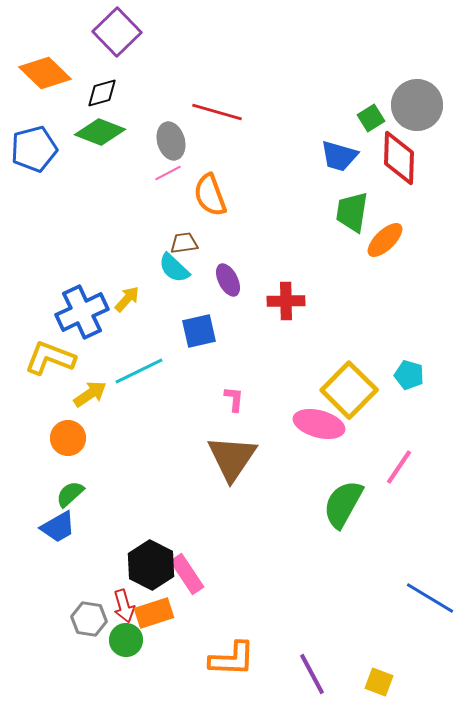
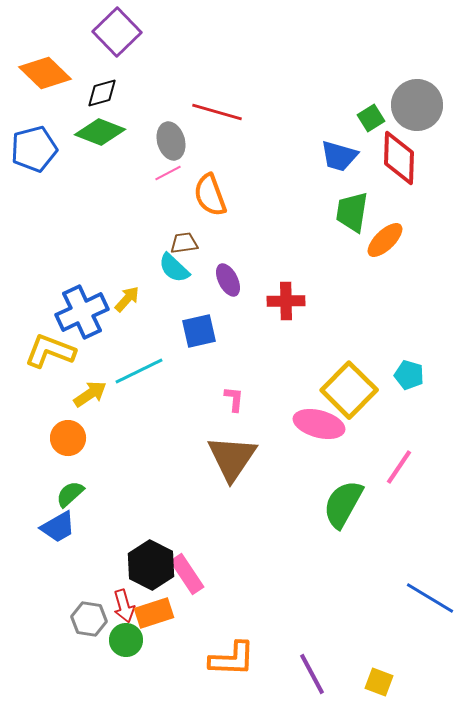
yellow L-shape at (50, 358): moved 7 px up
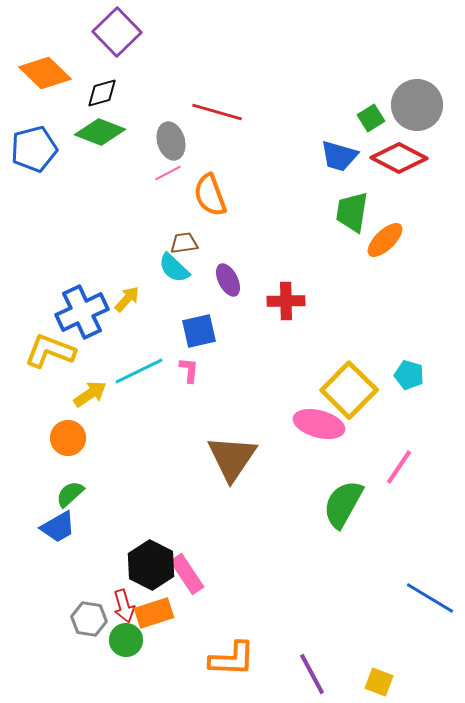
red diamond at (399, 158): rotated 64 degrees counterclockwise
pink L-shape at (234, 399): moved 45 px left, 29 px up
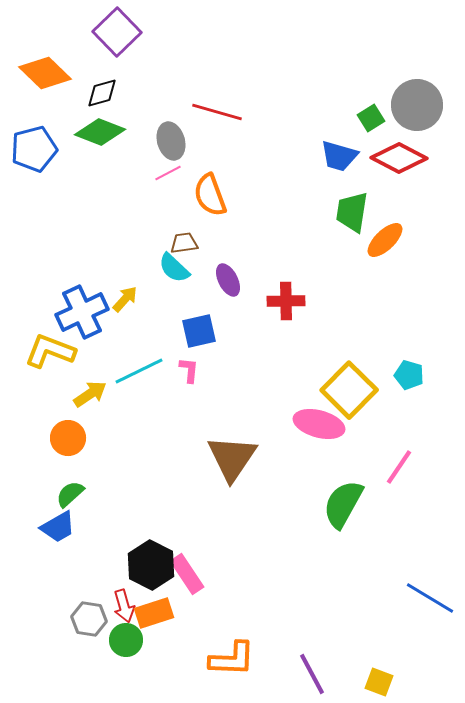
yellow arrow at (127, 299): moved 2 px left
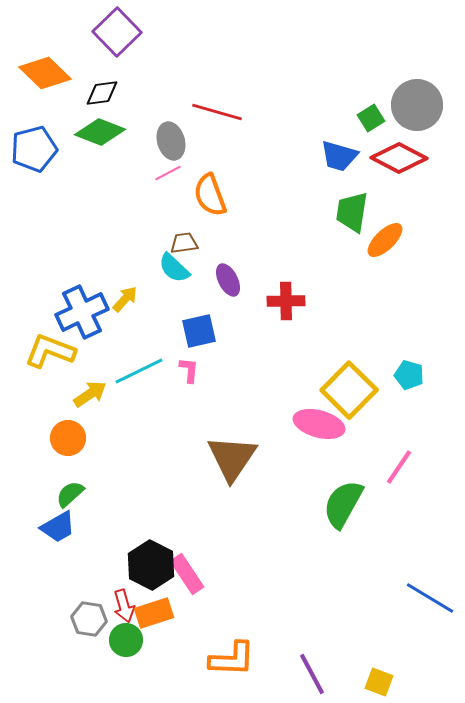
black diamond at (102, 93): rotated 8 degrees clockwise
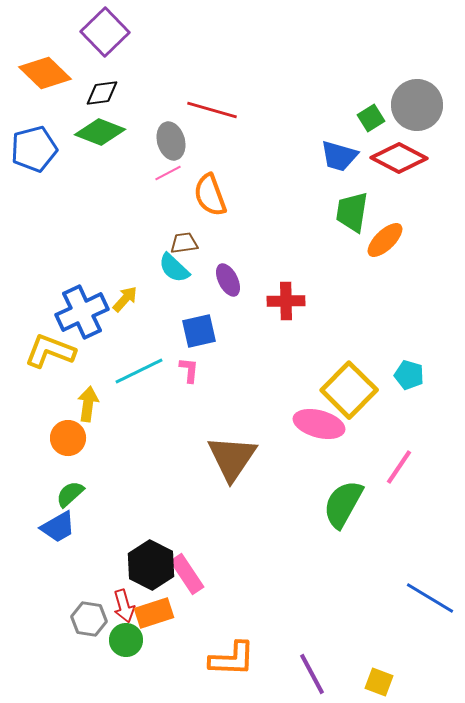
purple square at (117, 32): moved 12 px left
red line at (217, 112): moved 5 px left, 2 px up
yellow arrow at (90, 394): moved 2 px left, 10 px down; rotated 48 degrees counterclockwise
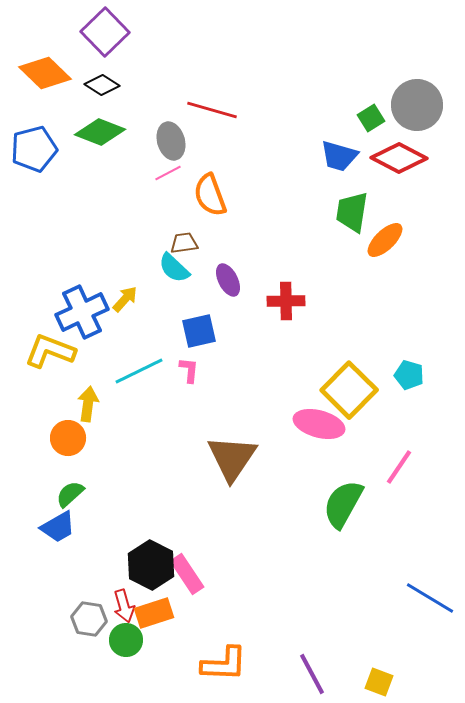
black diamond at (102, 93): moved 8 px up; rotated 40 degrees clockwise
orange L-shape at (232, 659): moved 8 px left, 5 px down
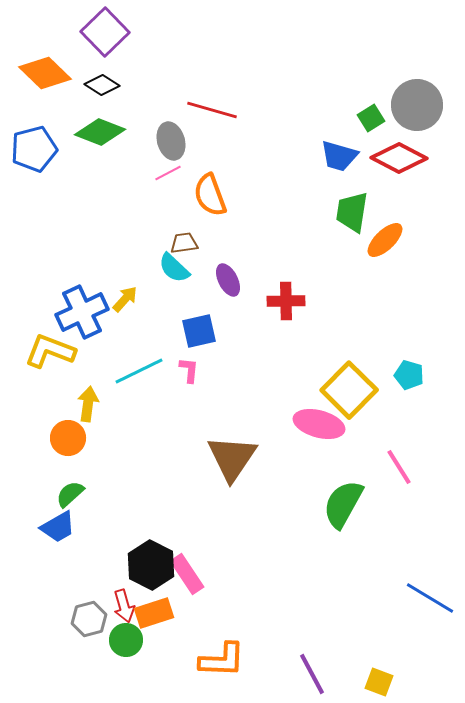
pink line at (399, 467): rotated 66 degrees counterclockwise
gray hexagon at (89, 619): rotated 24 degrees counterclockwise
orange L-shape at (224, 664): moved 2 px left, 4 px up
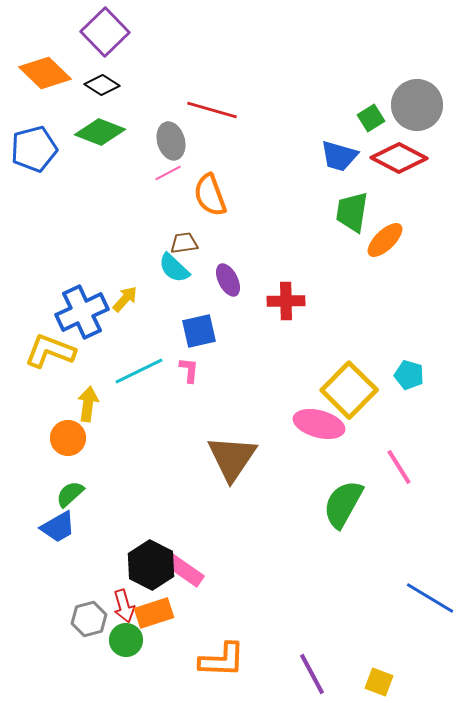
pink rectangle at (187, 574): moved 3 px left, 4 px up; rotated 21 degrees counterclockwise
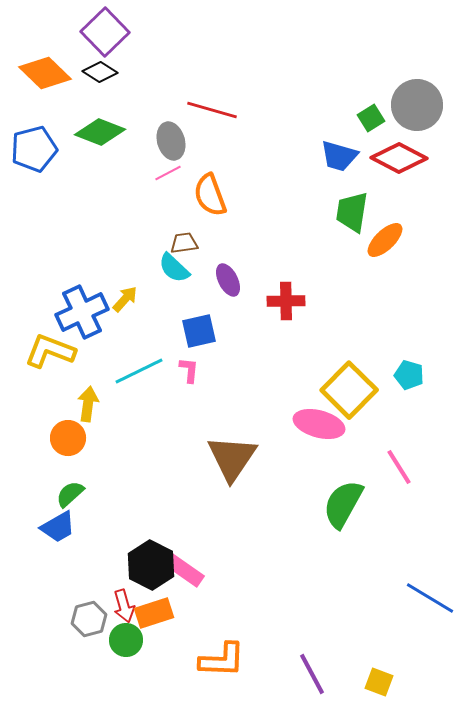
black diamond at (102, 85): moved 2 px left, 13 px up
